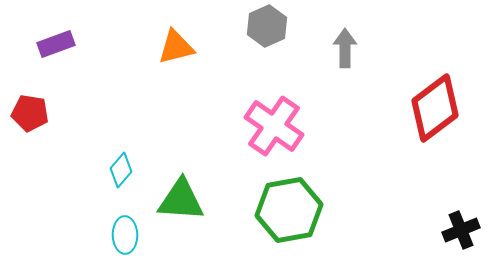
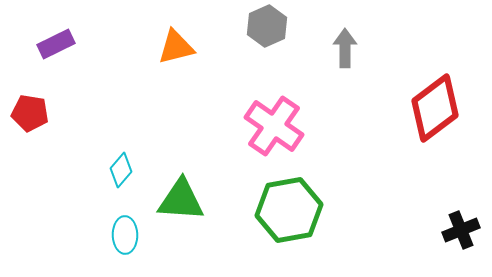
purple rectangle: rotated 6 degrees counterclockwise
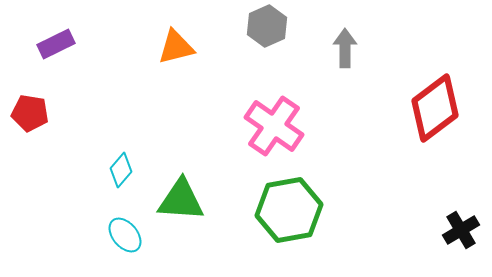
black cross: rotated 9 degrees counterclockwise
cyan ellipse: rotated 39 degrees counterclockwise
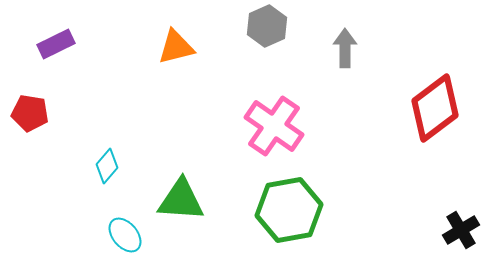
cyan diamond: moved 14 px left, 4 px up
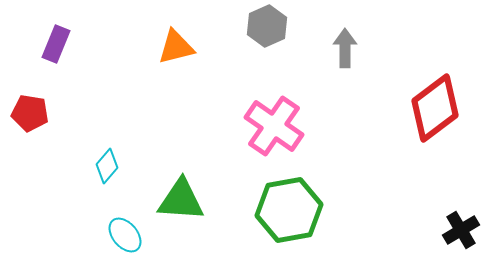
purple rectangle: rotated 42 degrees counterclockwise
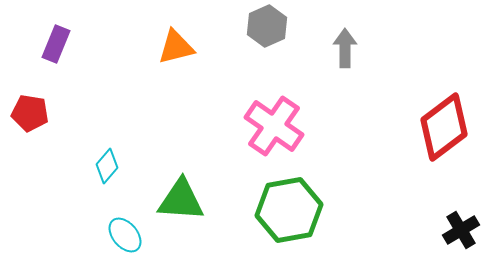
red diamond: moved 9 px right, 19 px down
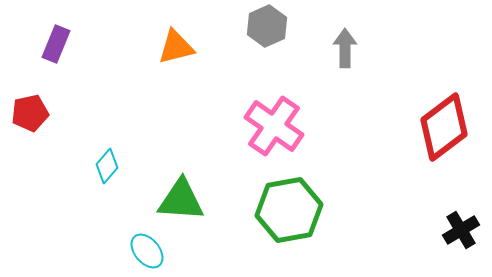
red pentagon: rotated 21 degrees counterclockwise
cyan ellipse: moved 22 px right, 16 px down
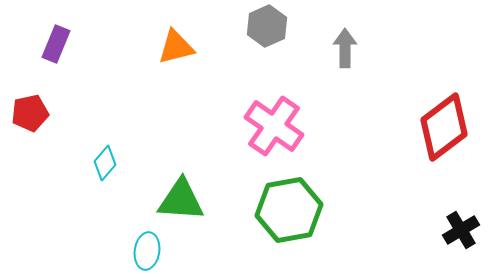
cyan diamond: moved 2 px left, 3 px up
cyan ellipse: rotated 48 degrees clockwise
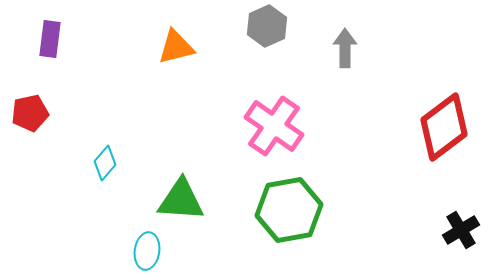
purple rectangle: moved 6 px left, 5 px up; rotated 15 degrees counterclockwise
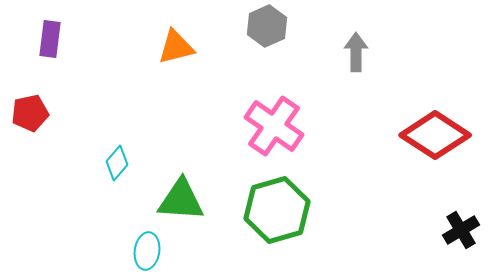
gray arrow: moved 11 px right, 4 px down
red diamond: moved 9 px left, 8 px down; rotated 70 degrees clockwise
cyan diamond: moved 12 px right
green hexagon: moved 12 px left; rotated 6 degrees counterclockwise
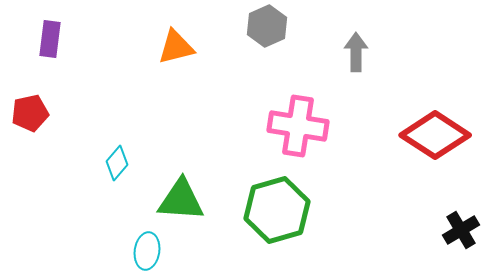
pink cross: moved 24 px right; rotated 26 degrees counterclockwise
